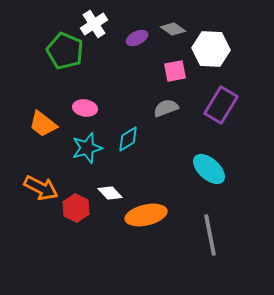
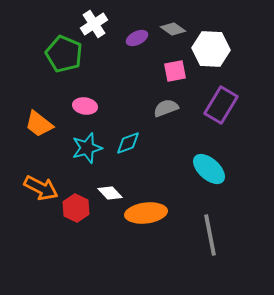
green pentagon: moved 1 px left, 3 px down
pink ellipse: moved 2 px up
orange trapezoid: moved 4 px left
cyan diamond: moved 4 px down; rotated 12 degrees clockwise
orange ellipse: moved 2 px up; rotated 6 degrees clockwise
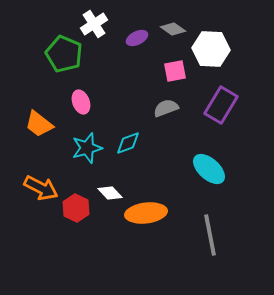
pink ellipse: moved 4 px left, 4 px up; rotated 60 degrees clockwise
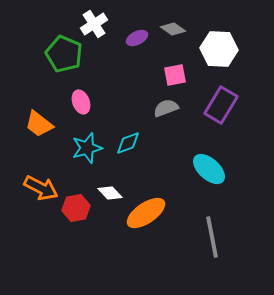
white hexagon: moved 8 px right
pink square: moved 4 px down
red hexagon: rotated 24 degrees clockwise
orange ellipse: rotated 27 degrees counterclockwise
gray line: moved 2 px right, 2 px down
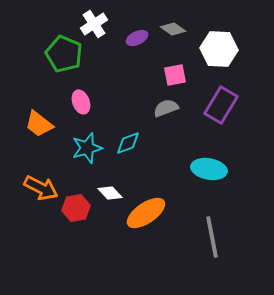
cyan ellipse: rotated 32 degrees counterclockwise
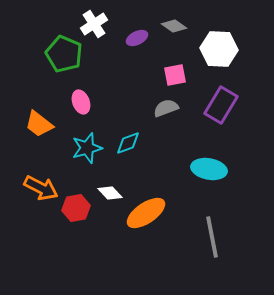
gray diamond: moved 1 px right, 3 px up
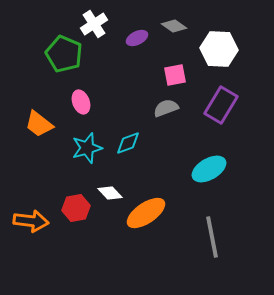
cyan ellipse: rotated 40 degrees counterclockwise
orange arrow: moved 10 px left, 33 px down; rotated 20 degrees counterclockwise
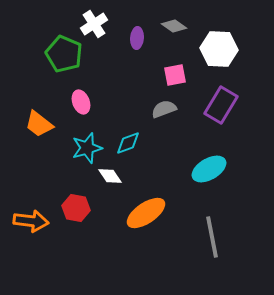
purple ellipse: rotated 60 degrees counterclockwise
gray semicircle: moved 2 px left, 1 px down
white diamond: moved 17 px up; rotated 10 degrees clockwise
red hexagon: rotated 20 degrees clockwise
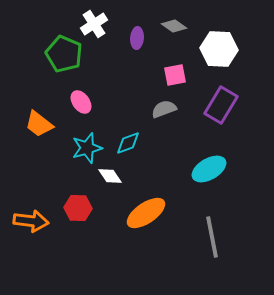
pink ellipse: rotated 15 degrees counterclockwise
red hexagon: moved 2 px right; rotated 8 degrees counterclockwise
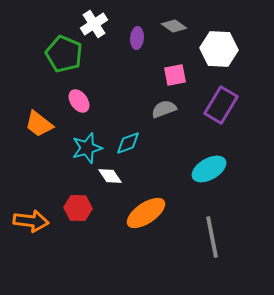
pink ellipse: moved 2 px left, 1 px up
